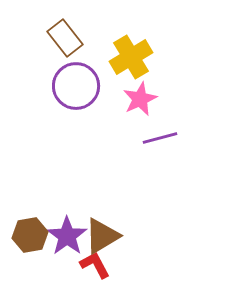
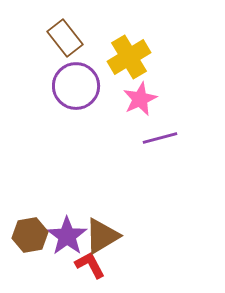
yellow cross: moved 2 px left
red L-shape: moved 5 px left
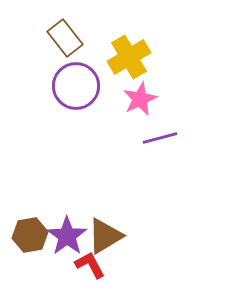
brown triangle: moved 3 px right
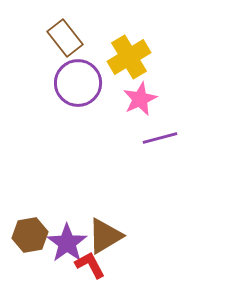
purple circle: moved 2 px right, 3 px up
purple star: moved 7 px down
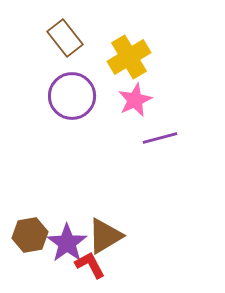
purple circle: moved 6 px left, 13 px down
pink star: moved 5 px left, 1 px down
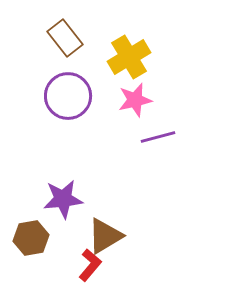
purple circle: moved 4 px left
pink star: rotated 12 degrees clockwise
purple line: moved 2 px left, 1 px up
brown hexagon: moved 1 px right, 3 px down
purple star: moved 4 px left, 44 px up; rotated 30 degrees clockwise
red L-shape: rotated 68 degrees clockwise
